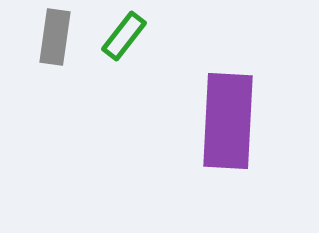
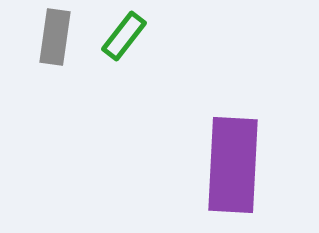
purple rectangle: moved 5 px right, 44 px down
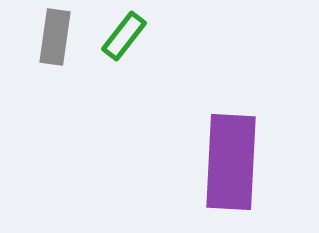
purple rectangle: moved 2 px left, 3 px up
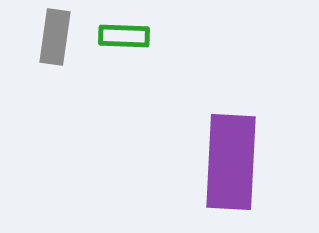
green rectangle: rotated 54 degrees clockwise
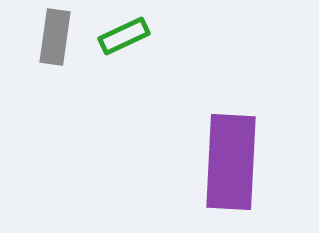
green rectangle: rotated 27 degrees counterclockwise
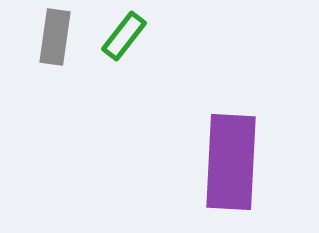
green rectangle: rotated 27 degrees counterclockwise
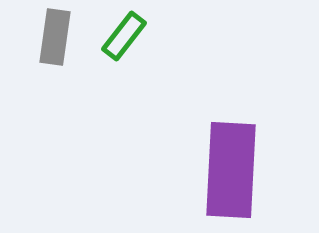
purple rectangle: moved 8 px down
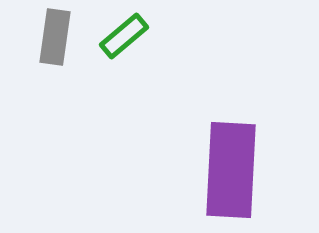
green rectangle: rotated 12 degrees clockwise
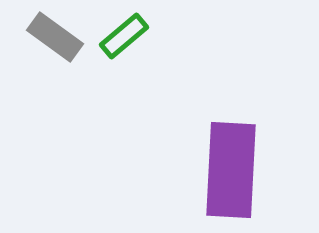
gray rectangle: rotated 62 degrees counterclockwise
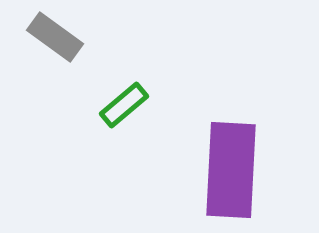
green rectangle: moved 69 px down
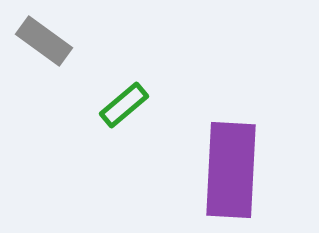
gray rectangle: moved 11 px left, 4 px down
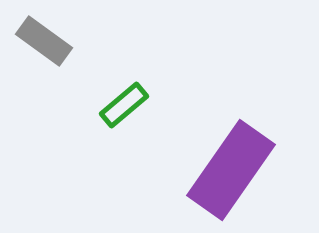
purple rectangle: rotated 32 degrees clockwise
